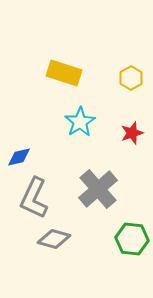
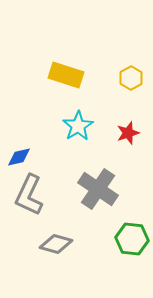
yellow rectangle: moved 2 px right, 2 px down
cyan star: moved 2 px left, 4 px down
red star: moved 4 px left
gray cross: rotated 15 degrees counterclockwise
gray L-shape: moved 5 px left, 3 px up
gray diamond: moved 2 px right, 5 px down
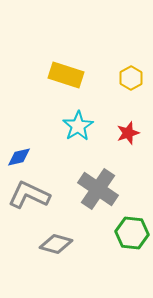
gray L-shape: rotated 90 degrees clockwise
green hexagon: moved 6 px up
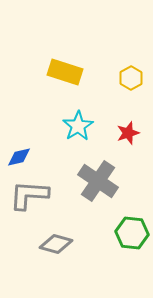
yellow rectangle: moved 1 px left, 3 px up
gray cross: moved 8 px up
gray L-shape: rotated 21 degrees counterclockwise
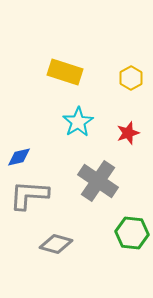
cyan star: moved 4 px up
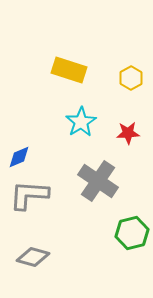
yellow rectangle: moved 4 px right, 2 px up
cyan star: moved 3 px right
red star: rotated 15 degrees clockwise
blue diamond: rotated 10 degrees counterclockwise
green hexagon: rotated 20 degrees counterclockwise
gray diamond: moved 23 px left, 13 px down
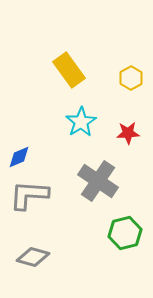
yellow rectangle: rotated 36 degrees clockwise
green hexagon: moved 7 px left
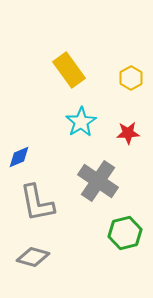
gray L-shape: moved 8 px right, 8 px down; rotated 105 degrees counterclockwise
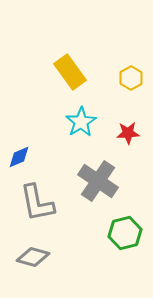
yellow rectangle: moved 1 px right, 2 px down
